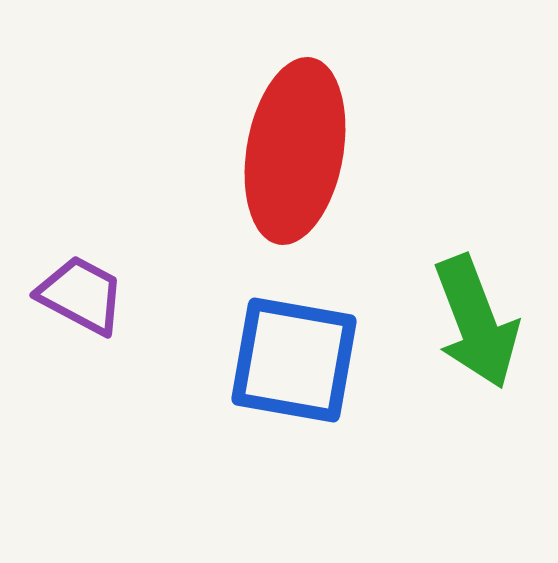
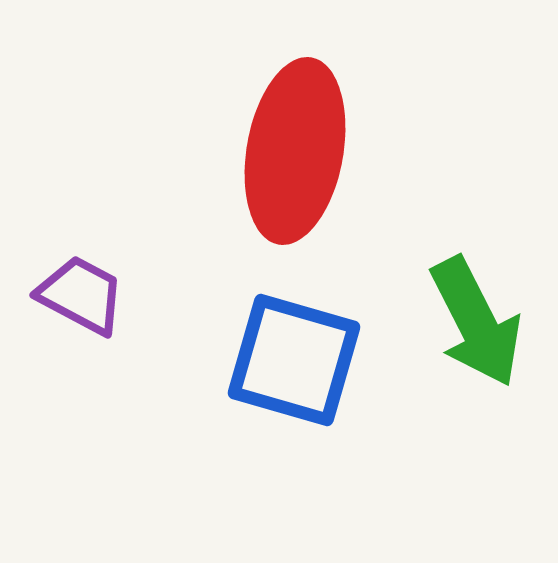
green arrow: rotated 6 degrees counterclockwise
blue square: rotated 6 degrees clockwise
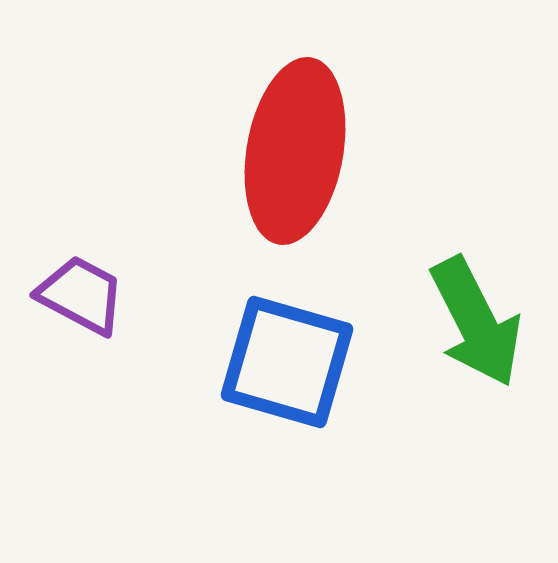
blue square: moved 7 px left, 2 px down
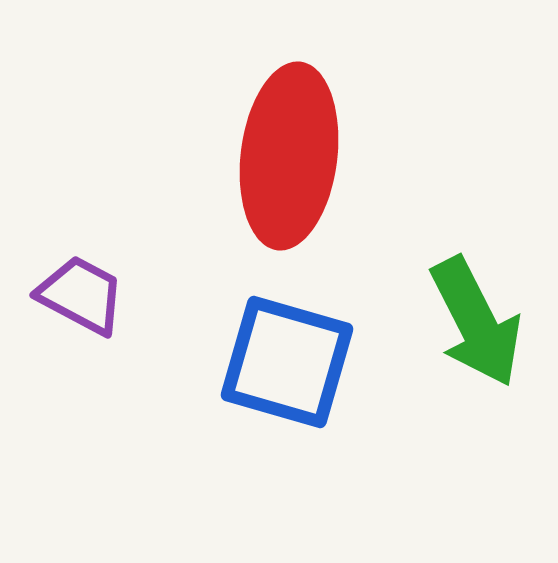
red ellipse: moved 6 px left, 5 px down; rotated 3 degrees counterclockwise
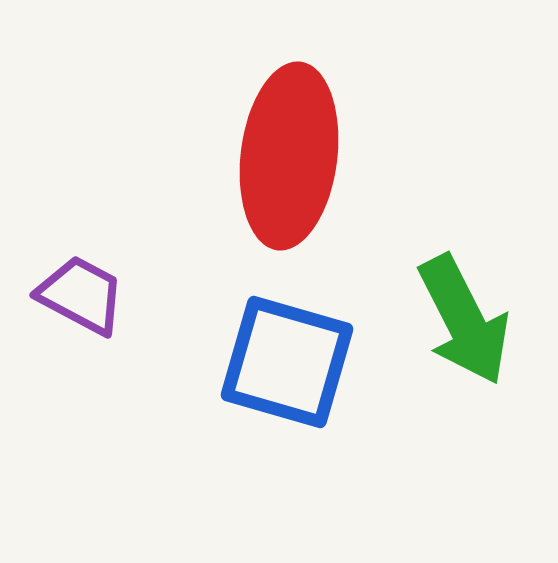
green arrow: moved 12 px left, 2 px up
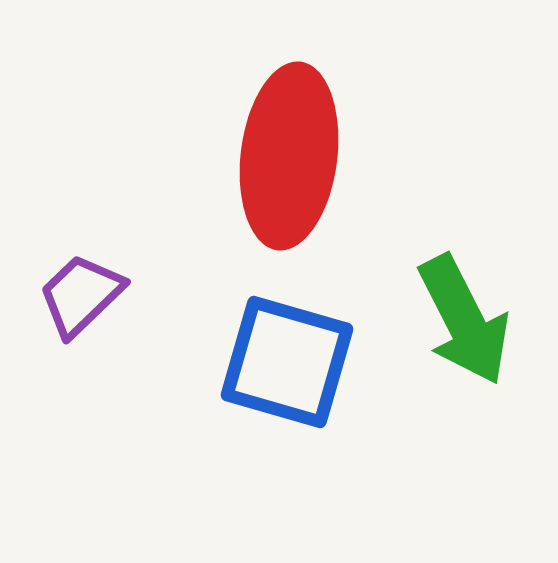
purple trapezoid: rotated 72 degrees counterclockwise
